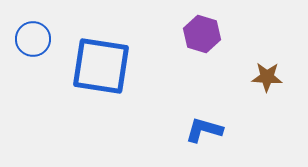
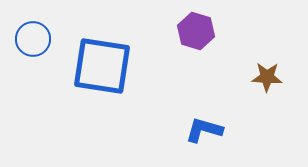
purple hexagon: moved 6 px left, 3 px up
blue square: moved 1 px right
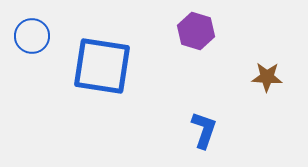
blue circle: moved 1 px left, 3 px up
blue L-shape: rotated 93 degrees clockwise
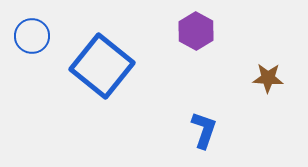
purple hexagon: rotated 12 degrees clockwise
blue square: rotated 30 degrees clockwise
brown star: moved 1 px right, 1 px down
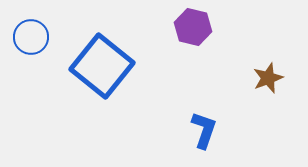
purple hexagon: moved 3 px left, 4 px up; rotated 15 degrees counterclockwise
blue circle: moved 1 px left, 1 px down
brown star: rotated 24 degrees counterclockwise
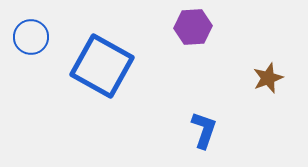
purple hexagon: rotated 18 degrees counterclockwise
blue square: rotated 10 degrees counterclockwise
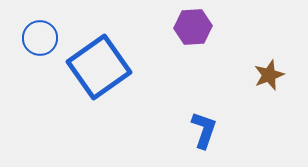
blue circle: moved 9 px right, 1 px down
blue square: moved 3 px left, 1 px down; rotated 26 degrees clockwise
brown star: moved 1 px right, 3 px up
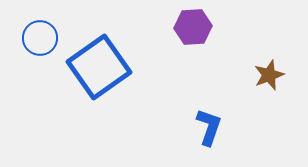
blue L-shape: moved 5 px right, 3 px up
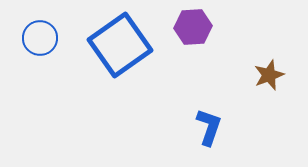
blue square: moved 21 px right, 22 px up
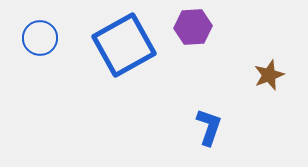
blue square: moved 4 px right; rotated 6 degrees clockwise
